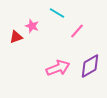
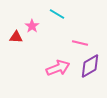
cyan line: moved 1 px down
pink star: rotated 16 degrees clockwise
pink line: moved 3 px right, 12 px down; rotated 63 degrees clockwise
red triangle: rotated 24 degrees clockwise
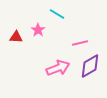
pink star: moved 6 px right, 4 px down
pink line: rotated 28 degrees counterclockwise
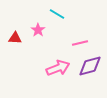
red triangle: moved 1 px left, 1 px down
purple diamond: rotated 15 degrees clockwise
